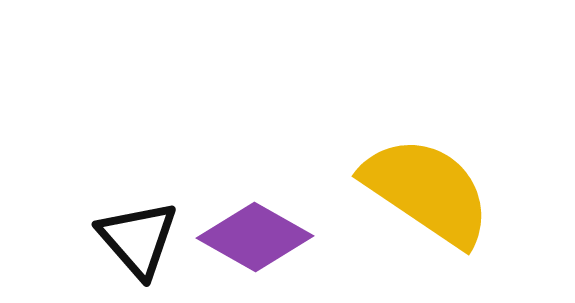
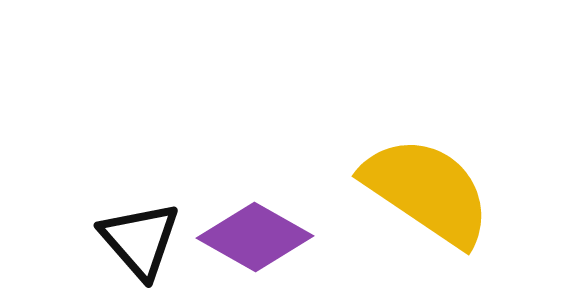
black triangle: moved 2 px right, 1 px down
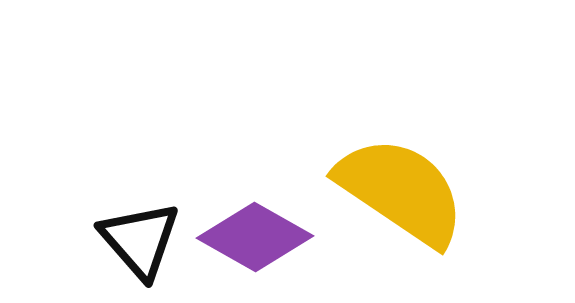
yellow semicircle: moved 26 px left
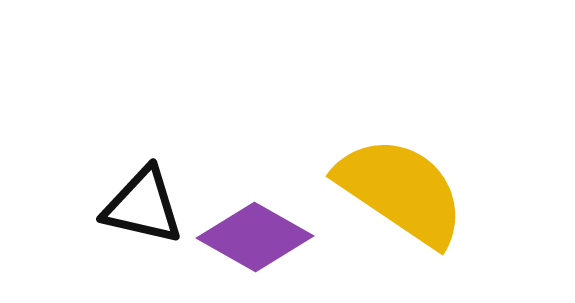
black triangle: moved 3 px right, 34 px up; rotated 36 degrees counterclockwise
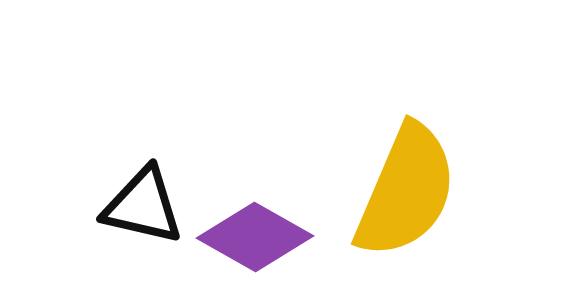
yellow semicircle: moved 5 px right; rotated 79 degrees clockwise
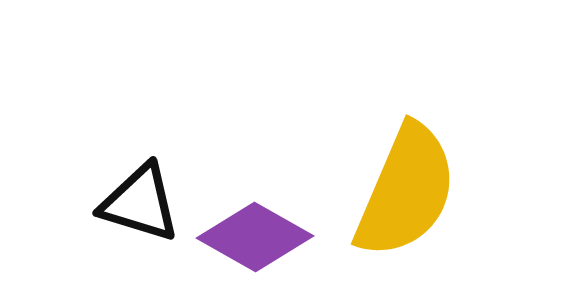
black triangle: moved 3 px left, 3 px up; rotated 4 degrees clockwise
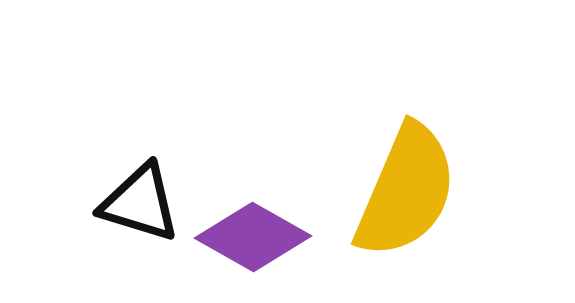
purple diamond: moved 2 px left
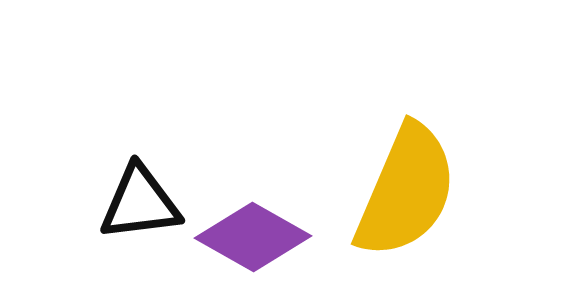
black triangle: rotated 24 degrees counterclockwise
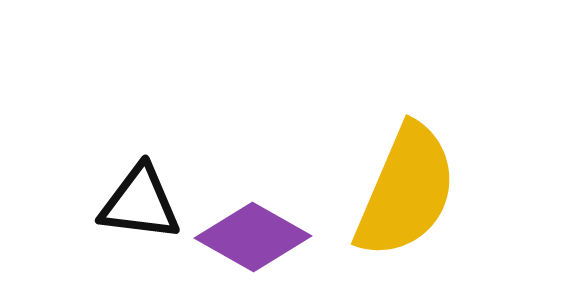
black triangle: rotated 14 degrees clockwise
